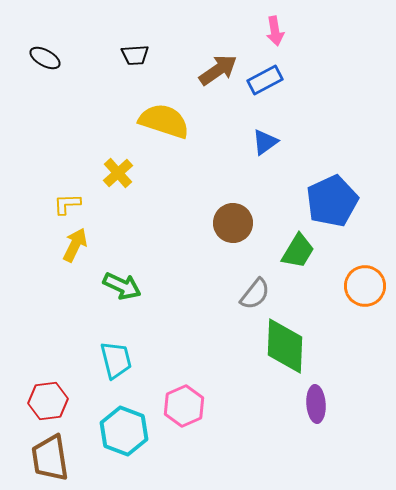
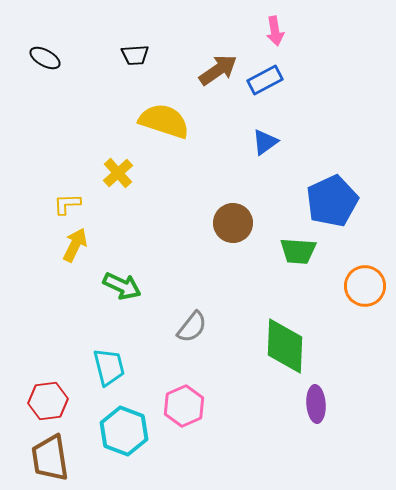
green trapezoid: rotated 63 degrees clockwise
gray semicircle: moved 63 px left, 33 px down
cyan trapezoid: moved 7 px left, 7 px down
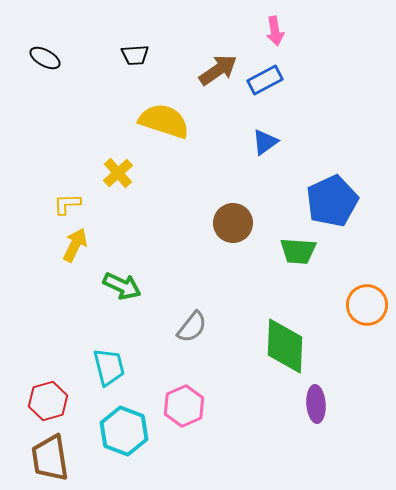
orange circle: moved 2 px right, 19 px down
red hexagon: rotated 9 degrees counterclockwise
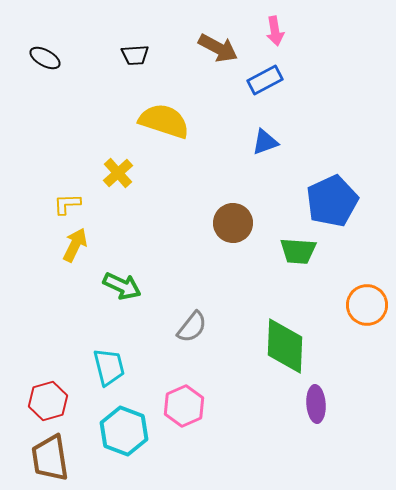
brown arrow: moved 22 px up; rotated 63 degrees clockwise
blue triangle: rotated 16 degrees clockwise
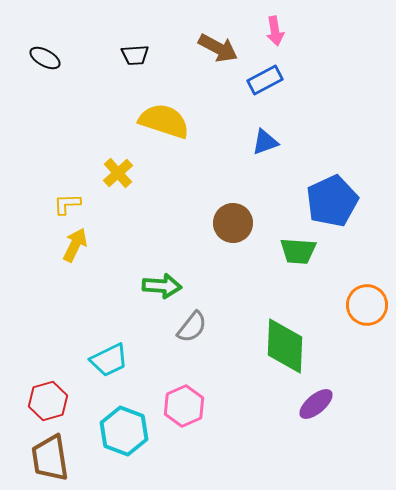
green arrow: moved 40 px right; rotated 21 degrees counterclockwise
cyan trapezoid: moved 7 px up; rotated 78 degrees clockwise
purple ellipse: rotated 54 degrees clockwise
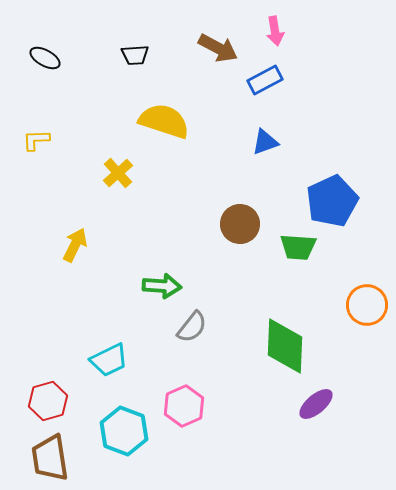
yellow L-shape: moved 31 px left, 64 px up
brown circle: moved 7 px right, 1 px down
green trapezoid: moved 4 px up
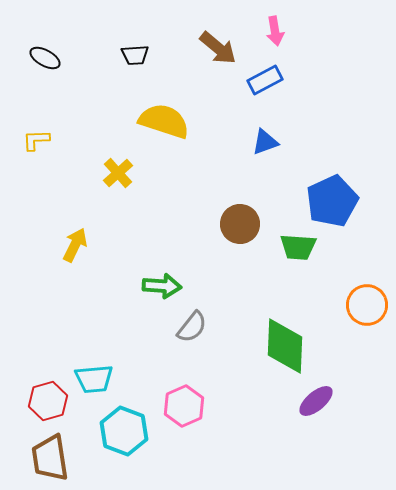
brown arrow: rotated 12 degrees clockwise
cyan trapezoid: moved 15 px left, 19 px down; rotated 21 degrees clockwise
purple ellipse: moved 3 px up
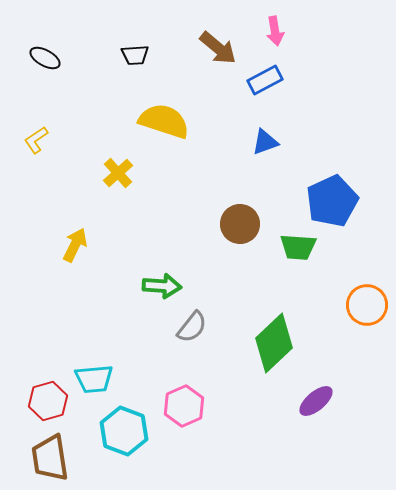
yellow L-shape: rotated 32 degrees counterclockwise
green diamond: moved 11 px left, 3 px up; rotated 44 degrees clockwise
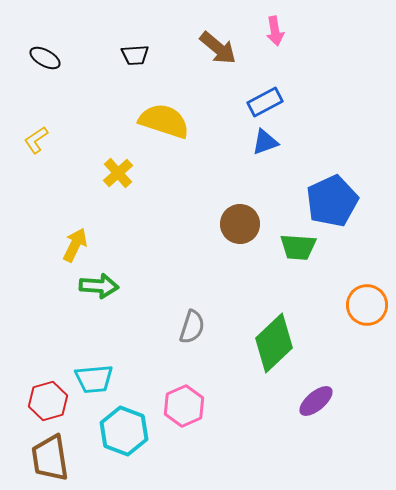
blue rectangle: moved 22 px down
green arrow: moved 63 px left
gray semicircle: rotated 20 degrees counterclockwise
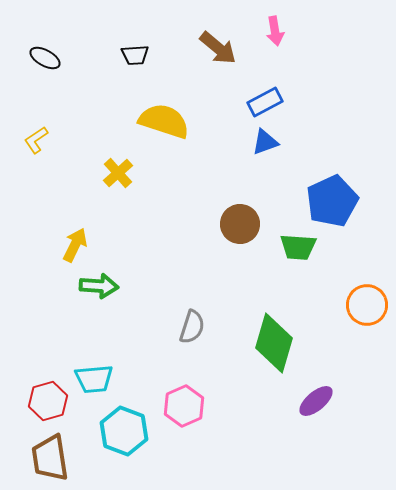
green diamond: rotated 30 degrees counterclockwise
